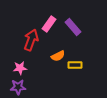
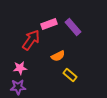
pink rectangle: rotated 35 degrees clockwise
red arrow: rotated 15 degrees clockwise
yellow rectangle: moved 5 px left, 10 px down; rotated 40 degrees clockwise
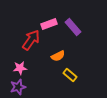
purple star: rotated 14 degrees counterclockwise
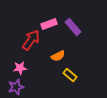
purple star: moved 2 px left
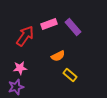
red arrow: moved 6 px left, 4 px up
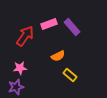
purple rectangle: moved 1 px left
